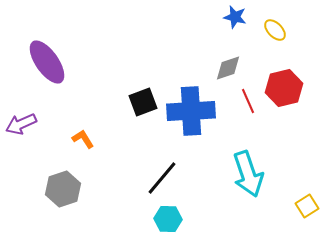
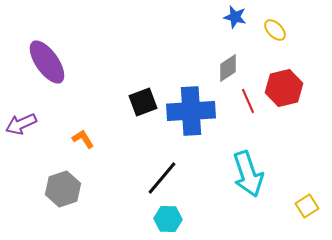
gray diamond: rotated 16 degrees counterclockwise
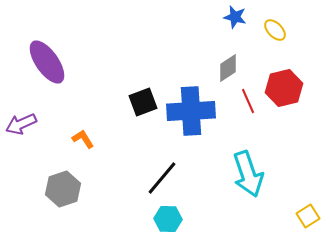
yellow square: moved 1 px right, 10 px down
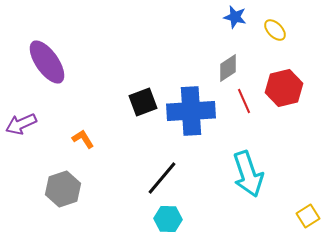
red line: moved 4 px left
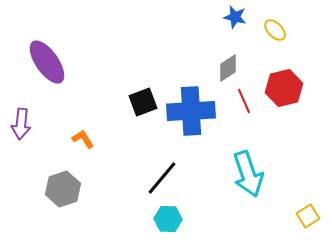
purple arrow: rotated 60 degrees counterclockwise
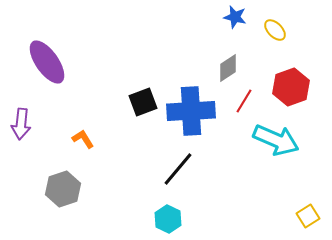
red hexagon: moved 7 px right, 1 px up; rotated 6 degrees counterclockwise
red line: rotated 55 degrees clockwise
cyan arrow: moved 28 px right, 34 px up; rotated 48 degrees counterclockwise
black line: moved 16 px right, 9 px up
cyan hexagon: rotated 24 degrees clockwise
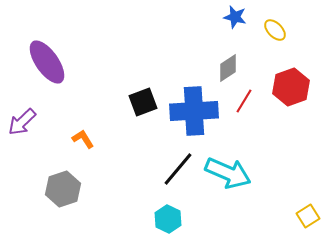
blue cross: moved 3 px right
purple arrow: moved 1 px right, 2 px up; rotated 40 degrees clockwise
cyan arrow: moved 48 px left, 33 px down
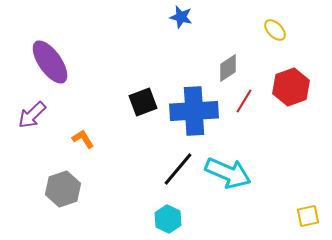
blue star: moved 54 px left
purple ellipse: moved 3 px right
purple arrow: moved 10 px right, 7 px up
yellow square: rotated 20 degrees clockwise
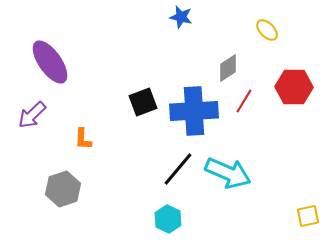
yellow ellipse: moved 8 px left
red hexagon: moved 3 px right; rotated 21 degrees clockwise
orange L-shape: rotated 145 degrees counterclockwise
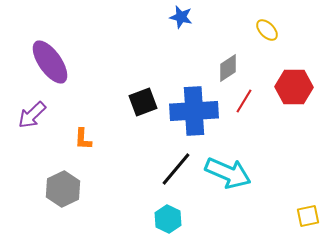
black line: moved 2 px left
gray hexagon: rotated 8 degrees counterclockwise
